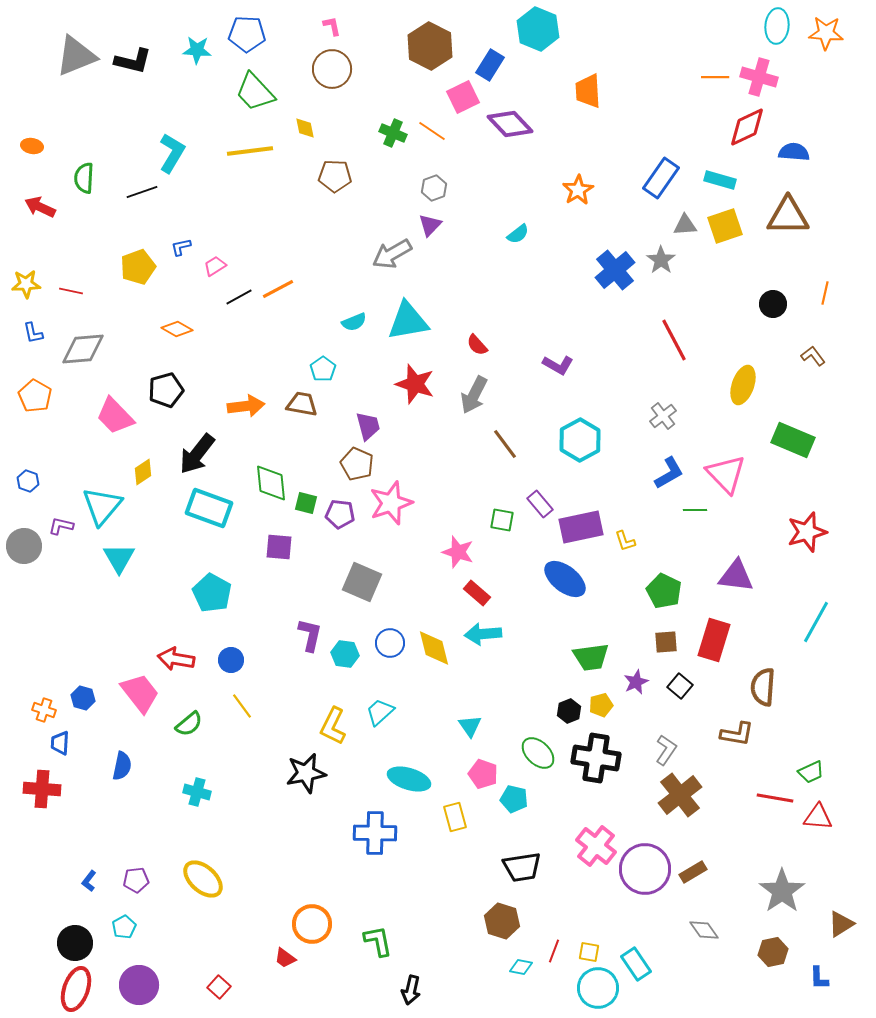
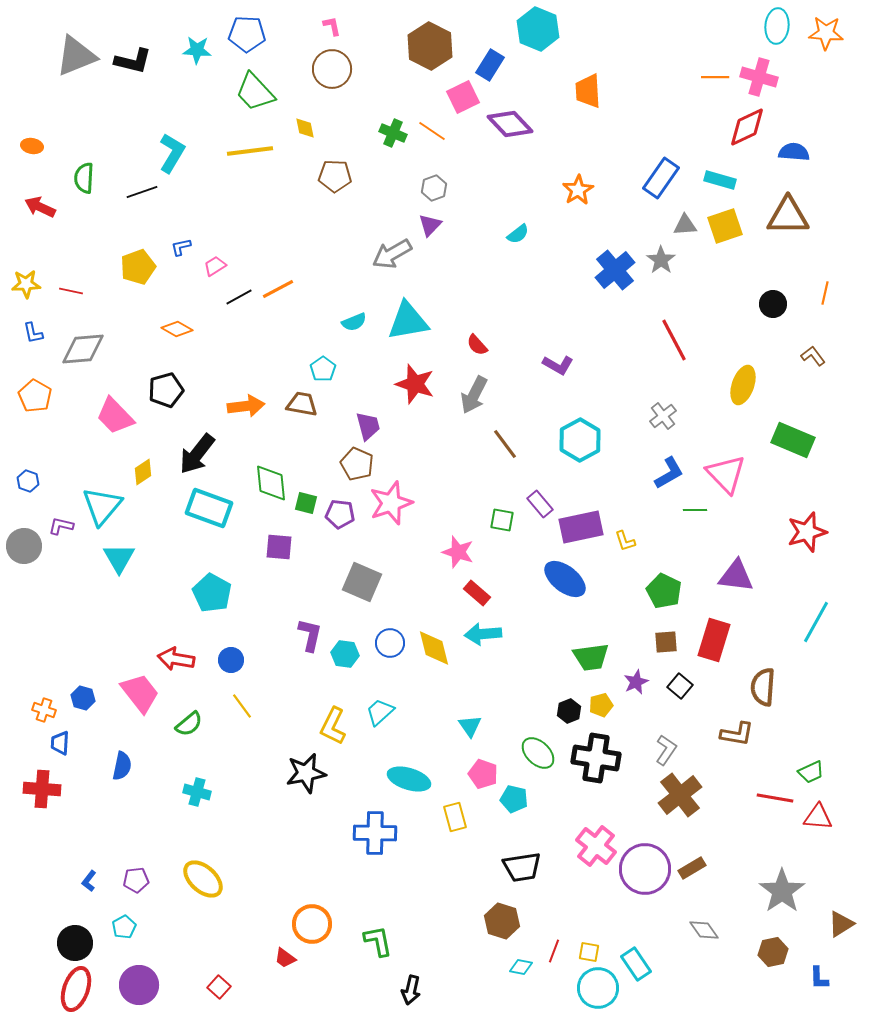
brown rectangle at (693, 872): moved 1 px left, 4 px up
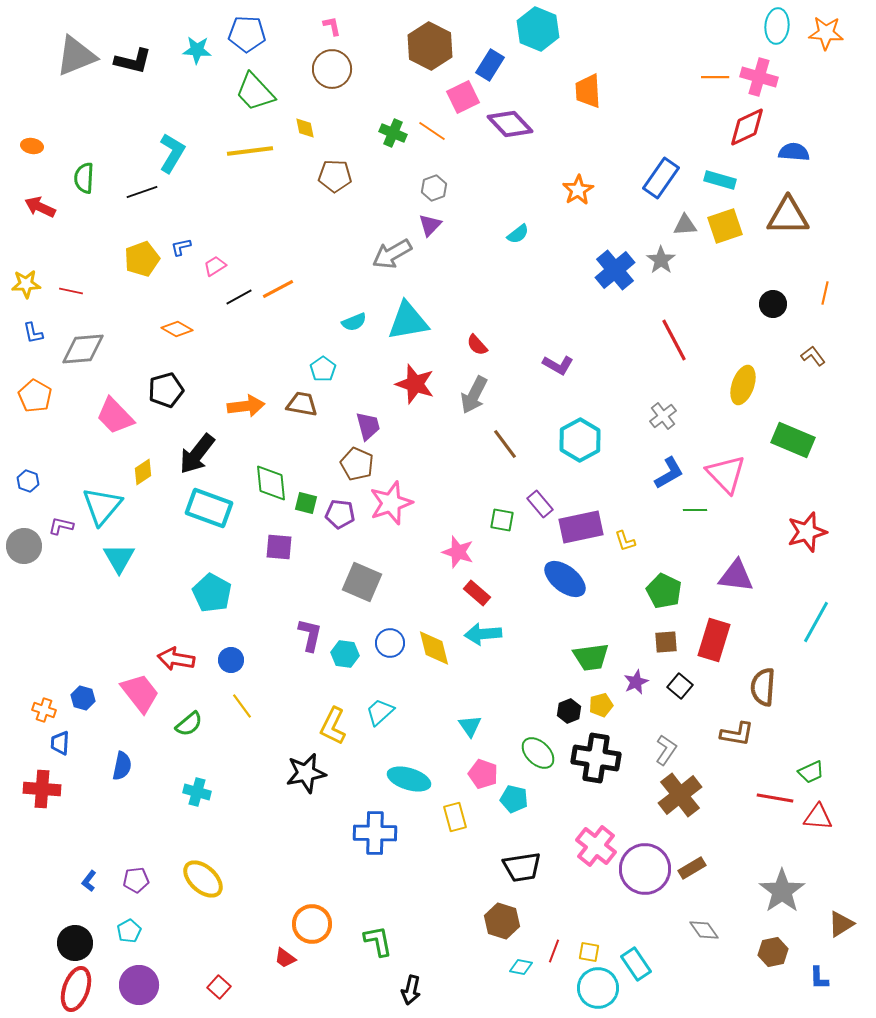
yellow pentagon at (138, 267): moved 4 px right, 8 px up
cyan pentagon at (124, 927): moved 5 px right, 4 px down
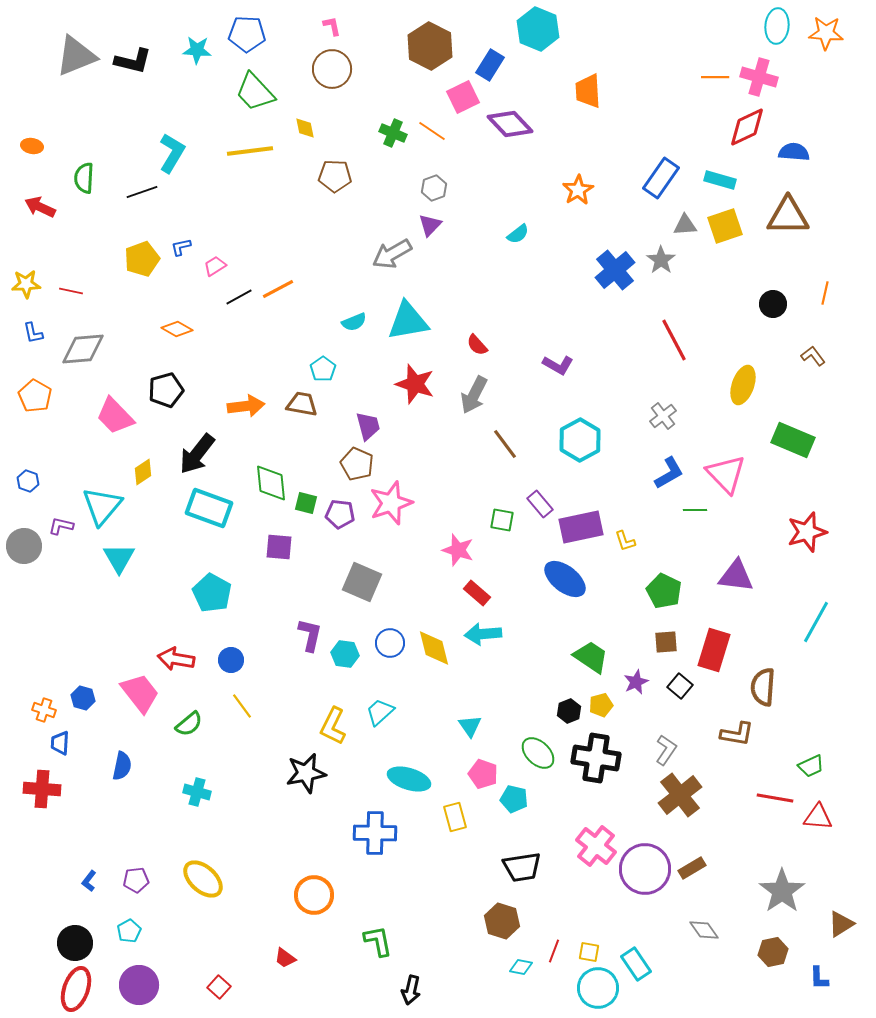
pink star at (458, 552): moved 2 px up
red rectangle at (714, 640): moved 10 px down
green trapezoid at (591, 657): rotated 138 degrees counterclockwise
green trapezoid at (811, 772): moved 6 px up
orange circle at (312, 924): moved 2 px right, 29 px up
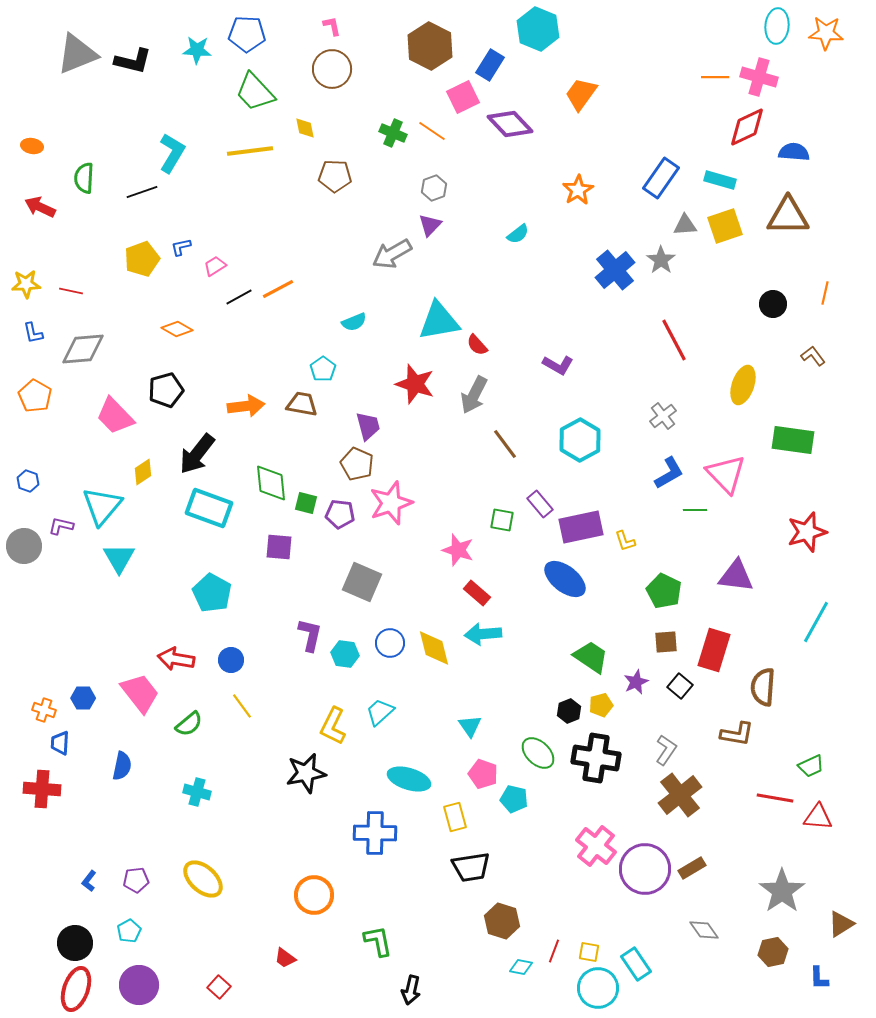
gray triangle at (76, 56): moved 1 px right, 2 px up
orange trapezoid at (588, 91): moved 7 px left, 3 px down; rotated 39 degrees clockwise
cyan triangle at (408, 321): moved 31 px right
green rectangle at (793, 440): rotated 15 degrees counterclockwise
blue hexagon at (83, 698): rotated 15 degrees counterclockwise
black trapezoid at (522, 867): moved 51 px left
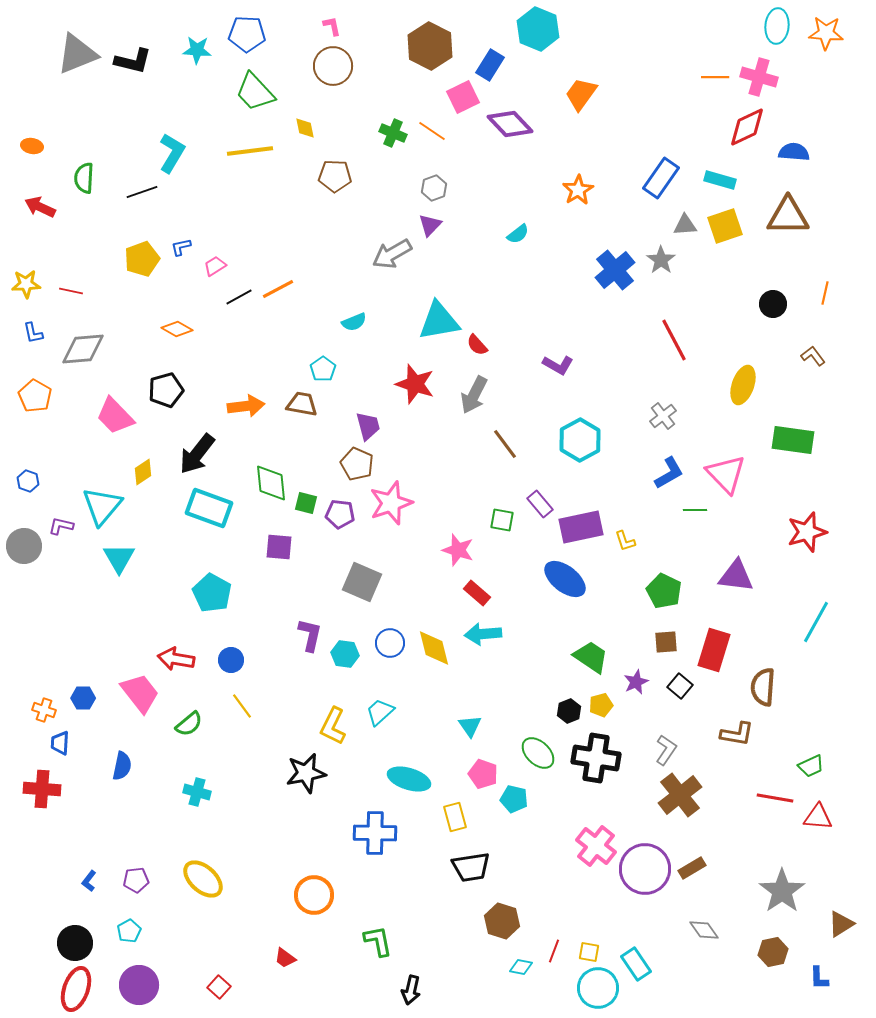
brown circle at (332, 69): moved 1 px right, 3 px up
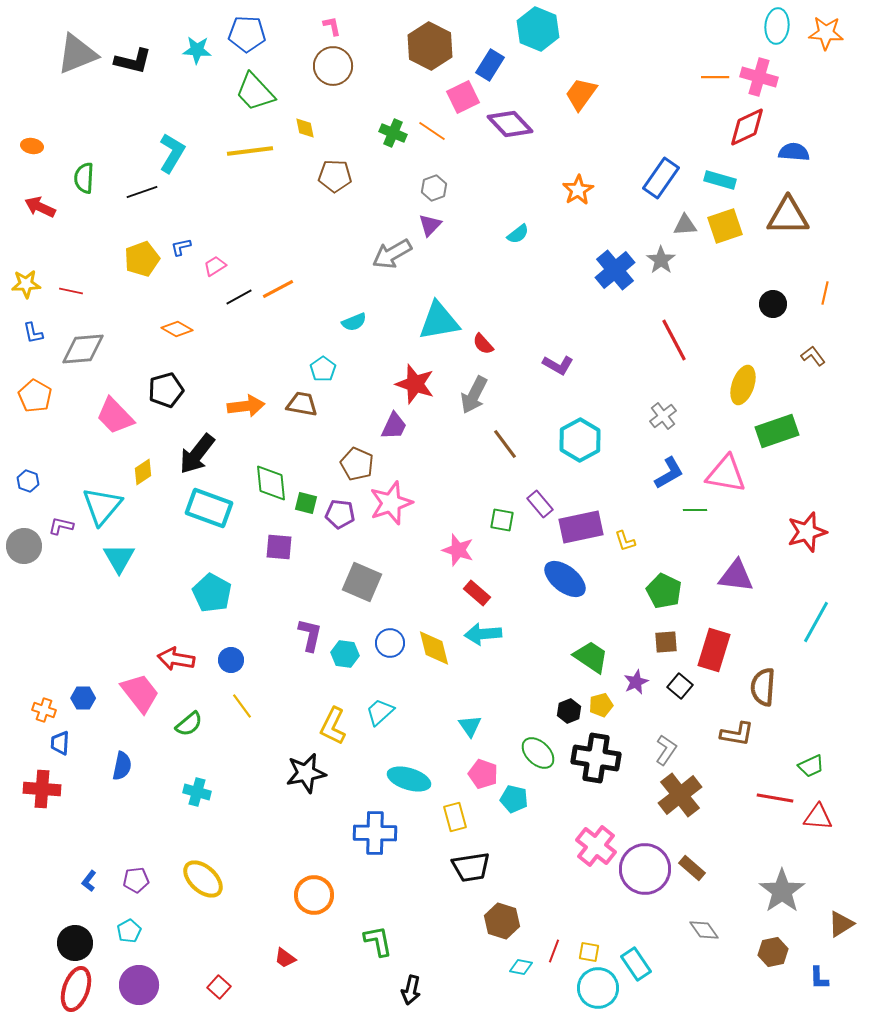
red semicircle at (477, 345): moved 6 px right, 1 px up
purple trapezoid at (368, 426): moved 26 px right; rotated 40 degrees clockwise
green rectangle at (793, 440): moved 16 px left, 9 px up; rotated 27 degrees counterclockwise
pink triangle at (726, 474): rotated 36 degrees counterclockwise
brown rectangle at (692, 868): rotated 72 degrees clockwise
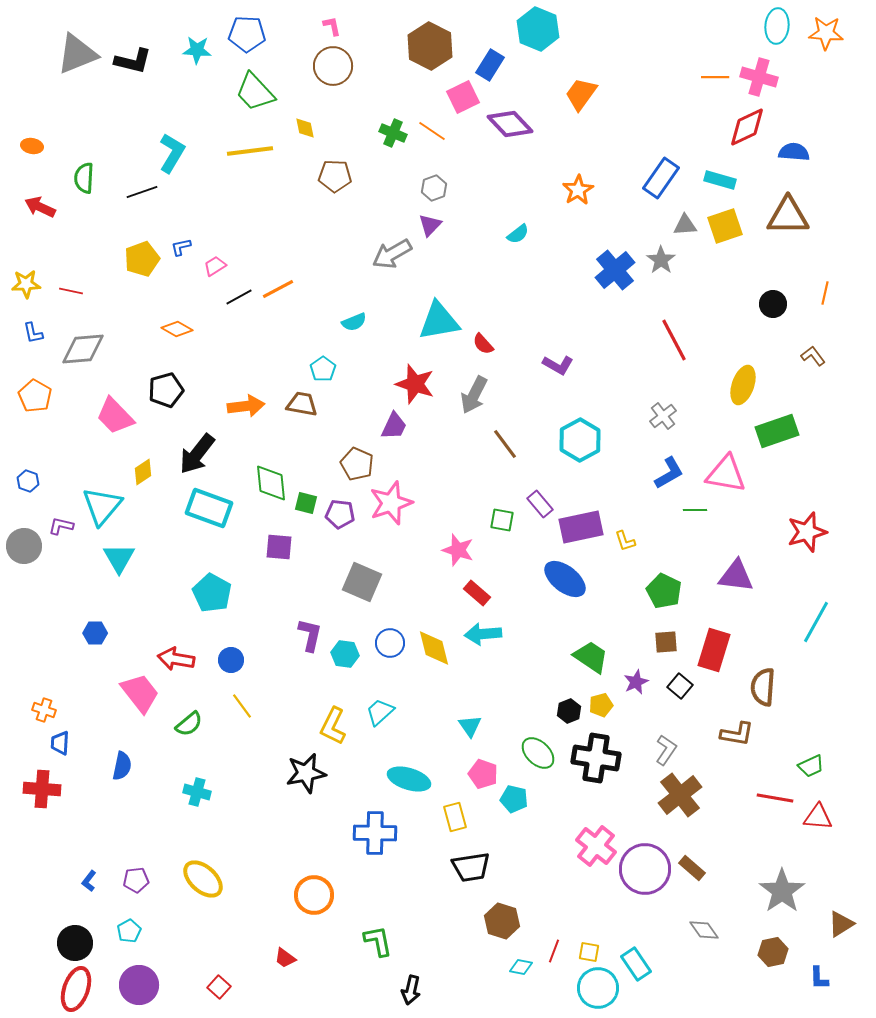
blue hexagon at (83, 698): moved 12 px right, 65 px up
